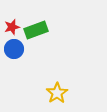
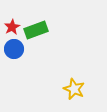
red star: rotated 14 degrees counterclockwise
yellow star: moved 17 px right, 4 px up; rotated 15 degrees counterclockwise
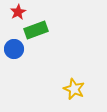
red star: moved 6 px right, 15 px up
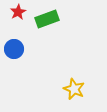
green rectangle: moved 11 px right, 11 px up
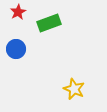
green rectangle: moved 2 px right, 4 px down
blue circle: moved 2 px right
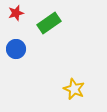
red star: moved 2 px left, 1 px down; rotated 14 degrees clockwise
green rectangle: rotated 15 degrees counterclockwise
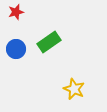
red star: moved 1 px up
green rectangle: moved 19 px down
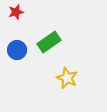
blue circle: moved 1 px right, 1 px down
yellow star: moved 7 px left, 11 px up
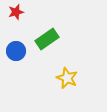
green rectangle: moved 2 px left, 3 px up
blue circle: moved 1 px left, 1 px down
